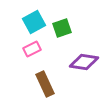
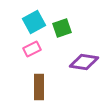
brown rectangle: moved 6 px left, 3 px down; rotated 25 degrees clockwise
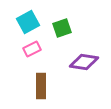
cyan square: moved 6 px left
brown rectangle: moved 2 px right, 1 px up
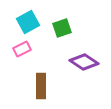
pink rectangle: moved 10 px left
purple diamond: rotated 24 degrees clockwise
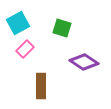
cyan square: moved 10 px left, 1 px down
green square: rotated 36 degrees clockwise
pink rectangle: moved 3 px right; rotated 18 degrees counterclockwise
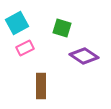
cyan square: moved 1 px left
pink rectangle: moved 1 px up; rotated 18 degrees clockwise
purple diamond: moved 6 px up
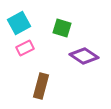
cyan square: moved 2 px right
brown rectangle: rotated 15 degrees clockwise
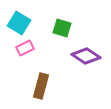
cyan square: rotated 30 degrees counterclockwise
purple diamond: moved 2 px right
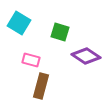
green square: moved 2 px left, 4 px down
pink rectangle: moved 6 px right, 12 px down; rotated 42 degrees clockwise
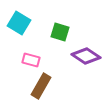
brown rectangle: rotated 15 degrees clockwise
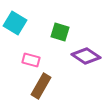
cyan square: moved 4 px left
